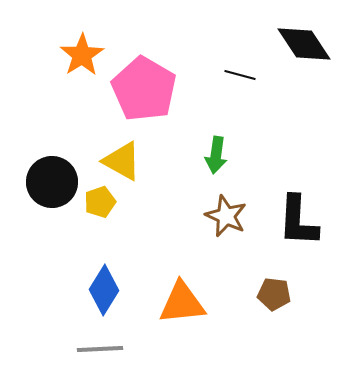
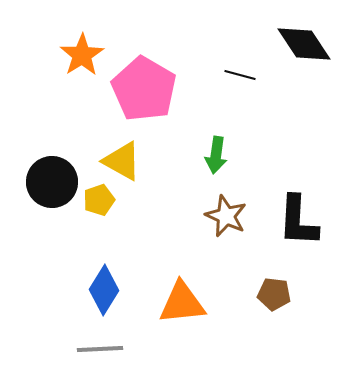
yellow pentagon: moved 1 px left, 2 px up
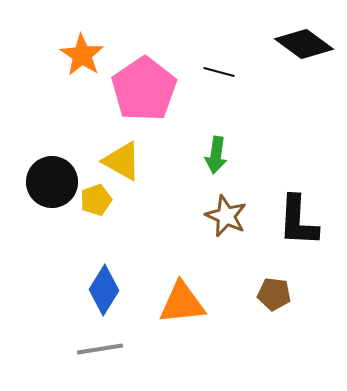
black diamond: rotated 20 degrees counterclockwise
orange star: rotated 6 degrees counterclockwise
black line: moved 21 px left, 3 px up
pink pentagon: rotated 8 degrees clockwise
yellow pentagon: moved 3 px left
gray line: rotated 6 degrees counterclockwise
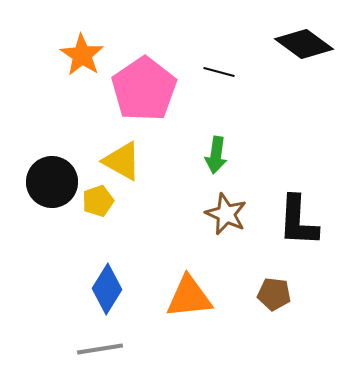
yellow pentagon: moved 2 px right, 1 px down
brown star: moved 2 px up
blue diamond: moved 3 px right, 1 px up
orange triangle: moved 7 px right, 6 px up
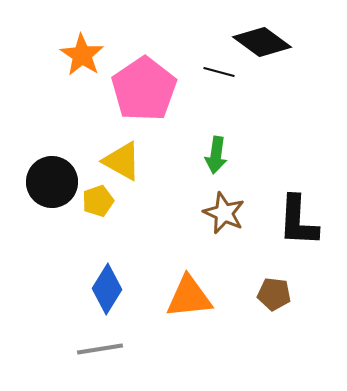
black diamond: moved 42 px left, 2 px up
brown star: moved 2 px left, 1 px up
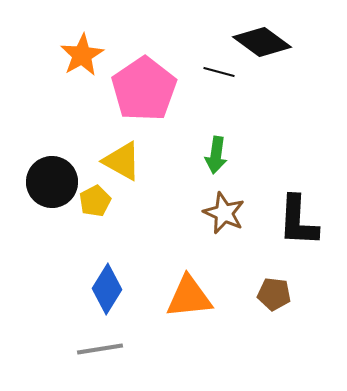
orange star: rotated 9 degrees clockwise
yellow pentagon: moved 3 px left; rotated 8 degrees counterclockwise
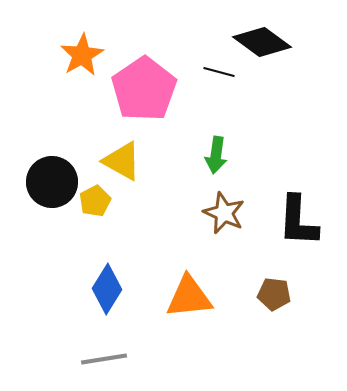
gray line: moved 4 px right, 10 px down
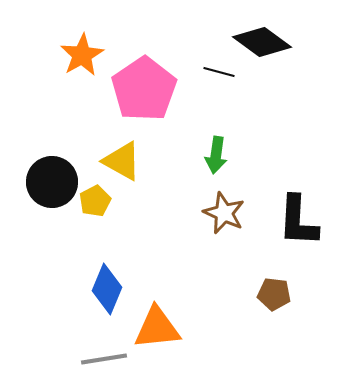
blue diamond: rotated 9 degrees counterclockwise
orange triangle: moved 32 px left, 31 px down
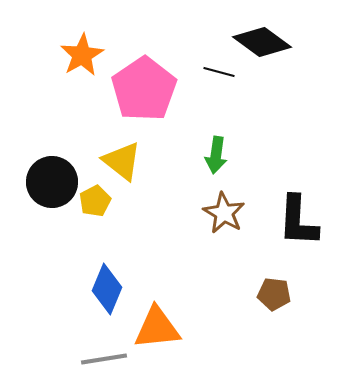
yellow triangle: rotated 9 degrees clockwise
brown star: rotated 6 degrees clockwise
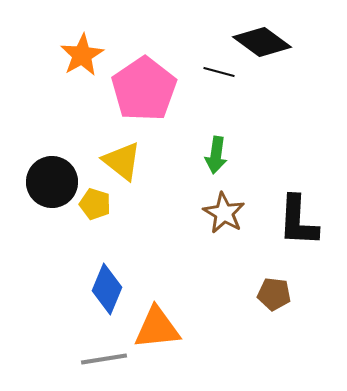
yellow pentagon: moved 3 px down; rotated 28 degrees counterclockwise
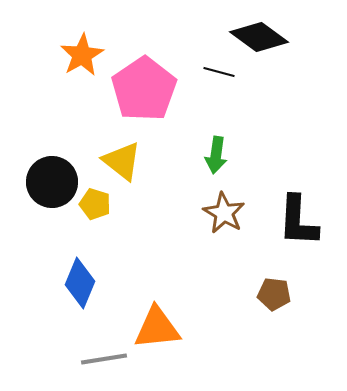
black diamond: moved 3 px left, 5 px up
blue diamond: moved 27 px left, 6 px up
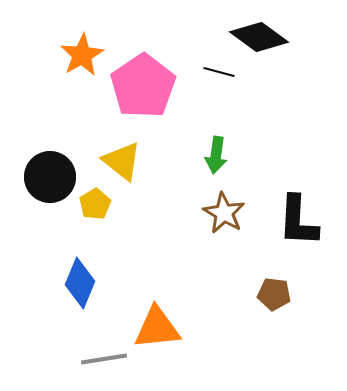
pink pentagon: moved 1 px left, 3 px up
black circle: moved 2 px left, 5 px up
yellow pentagon: rotated 24 degrees clockwise
